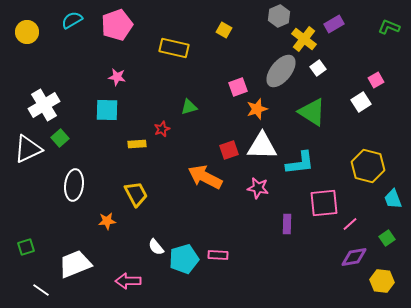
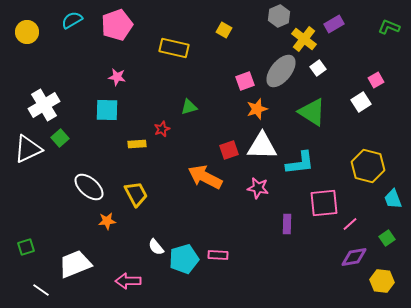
pink square at (238, 87): moved 7 px right, 6 px up
white ellipse at (74, 185): moved 15 px right, 2 px down; rotated 56 degrees counterclockwise
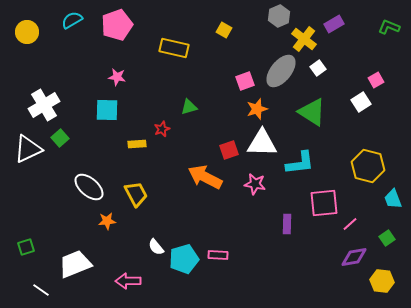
white triangle at (262, 146): moved 3 px up
pink star at (258, 188): moved 3 px left, 4 px up
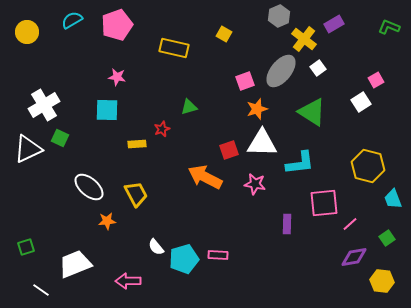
yellow square at (224, 30): moved 4 px down
green square at (60, 138): rotated 24 degrees counterclockwise
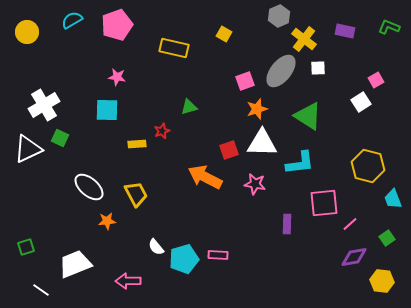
purple rectangle at (334, 24): moved 11 px right, 7 px down; rotated 42 degrees clockwise
white square at (318, 68): rotated 35 degrees clockwise
green triangle at (312, 112): moved 4 px left, 4 px down
red star at (162, 129): moved 2 px down
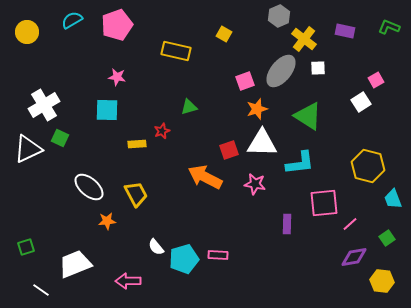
yellow rectangle at (174, 48): moved 2 px right, 3 px down
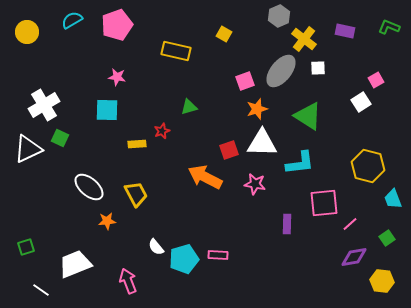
pink arrow at (128, 281): rotated 70 degrees clockwise
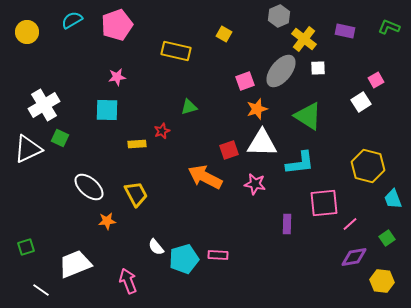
pink star at (117, 77): rotated 18 degrees counterclockwise
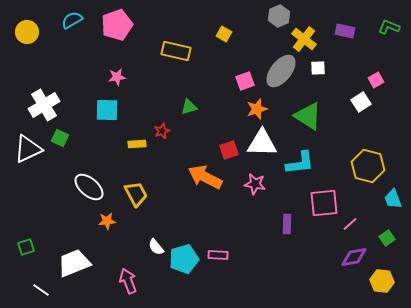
white trapezoid at (75, 264): moved 1 px left, 1 px up
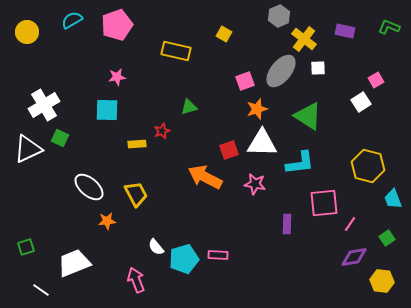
pink line at (350, 224): rotated 14 degrees counterclockwise
pink arrow at (128, 281): moved 8 px right, 1 px up
